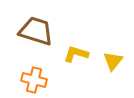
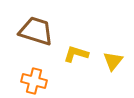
orange cross: moved 1 px down
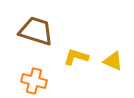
yellow L-shape: moved 3 px down
yellow triangle: rotated 45 degrees counterclockwise
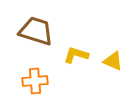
yellow L-shape: moved 2 px up
orange cross: moved 1 px right; rotated 20 degrees counterclockwise
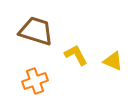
yellow L-shape: rotated 45 degrees clockwise
orange cross: rotated 15 degrees counterclockwise
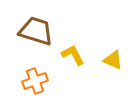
yellow L-shape: moved 3 px left
yellow triangle: moved 1 px up
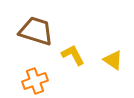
yellow triangle: rotated 10 degrees clockwise
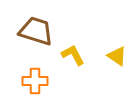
yellow triangle: moved 4 px right, 4 px up
orange cross: rotated 20 degrees clockwise
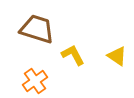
brown trapezoid: moved 1 px right, 2 px up
orange cross: rotated 35 degrees counterclockwise
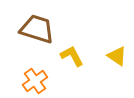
yellow L-shape: moved 1 px left, 1 px down
